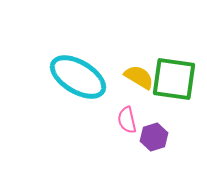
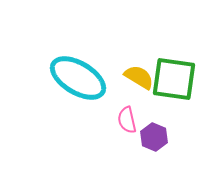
cyan ellipse: moved 1 px down
purple hexagon: rotated 20 degrees counterclockwise
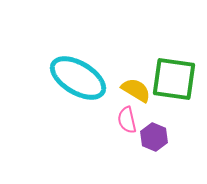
yellow semicircle: moved 3 px left, 13 px down
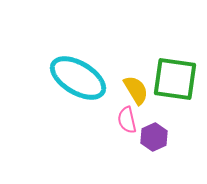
green square: moved 1 px right
yellow semicircle: rotated 28 degrees clockwise
purple hexagon: rotated 12 degrees clockwise
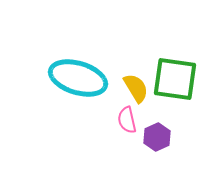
cyan ellipse: rotated 14 degrees counterclockwise
yellow semicircle: moved 2 px up
purple hexagon: moved 3 px right
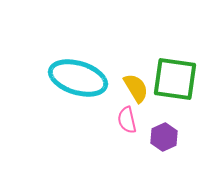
purple hexagon: moved 7 px right
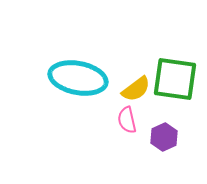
cyan ellipse: rotated 6 degrees counterclockwise
yellow semicircle: moved 1 px down; rotated 84 degrees clockwise
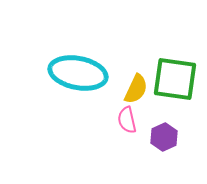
cyan ellipse: moved 5 px up
yellow semicircle: rotated 28 degrees counterclockwise
